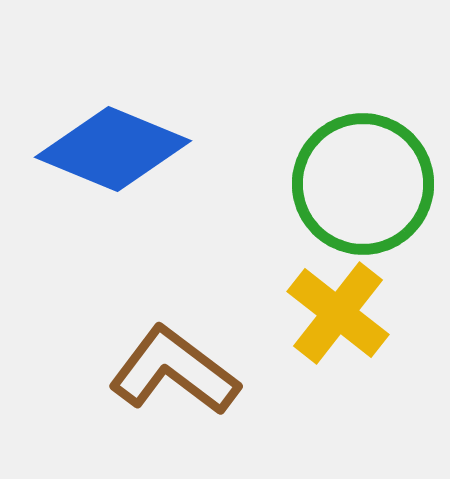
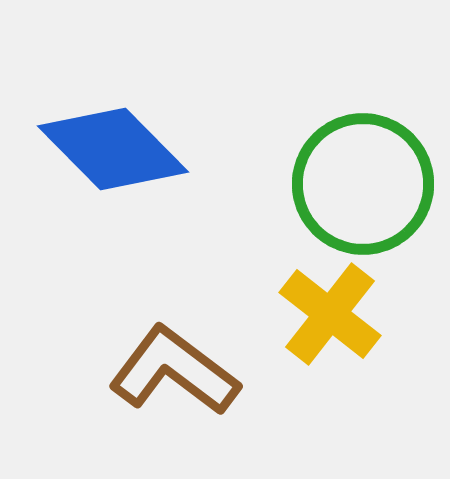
blue diamond: rotated 23 degrees clockwise
yellow cross: moved 8 px left, 1 px down
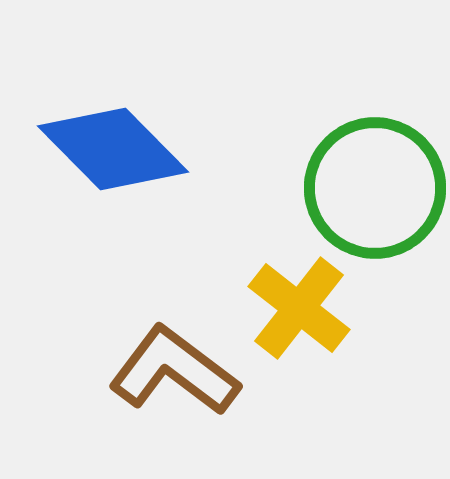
green circle: moved 12 px right, 4 px down
yellow cross: moved 31 px left, 6 px up
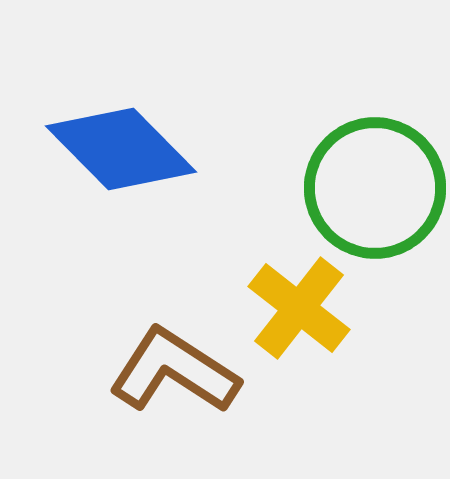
blue diamond: moved 8 px right
brown L-shape: rotated 4 degrees counterclockwise
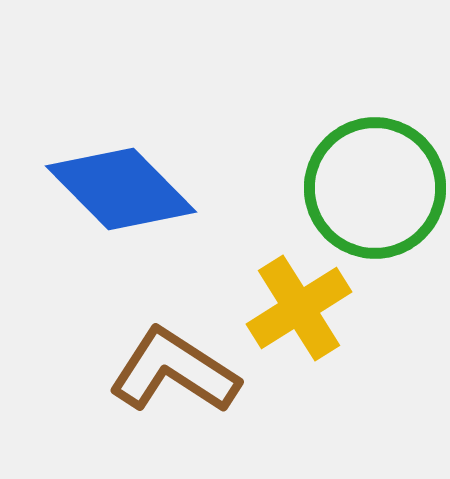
blue diamond: moved 40 px down
yellow cross: rotated 20 degrees clockwise
